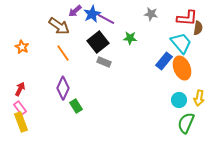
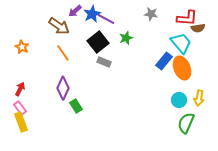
brown semicircle: rotated 72 degrees clockwise
green star: moved 4 px left; rotated 24 degrees counterclockwise
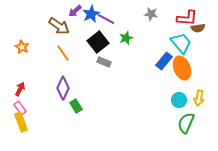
blue star: moved 1 px left
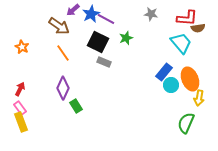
purple arrow: moved 2 px left, 1 px up
black square: rotated 25 degrees counterclockwise
blue rectangle: moved 11 px down
orange ellipse: moved 8 px right, 11 px down
cyan circle: moved 8 px left, 15 px up
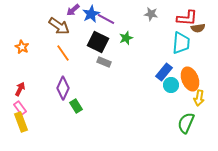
cyan trapezoid: rotated 45 degrees clockwise
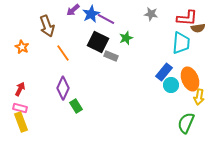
brown arrow: moved 12 px left; rotated 35 degrees clockwise
gray rectangle: moved 7 px right, 6 px up
yellow arrow: moved 1 px up
pink rectangle: rotated 40 degrees counterclockwise
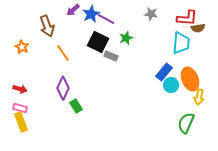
red arrow: rotated 80 degrees clockwise
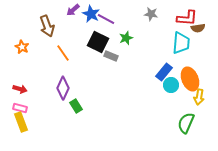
blue star: rotated 18 degrees counterclockwise
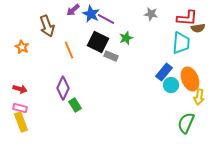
orange line: moved 6 px right, 3 px up; rotated 12 degrees clockwise
green rectangle: moved 1 px left, 1 px up
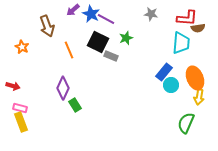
orange ellipse: moved 5 px right, 1 px up
red arrow: moved 7 px left, 3 px up
